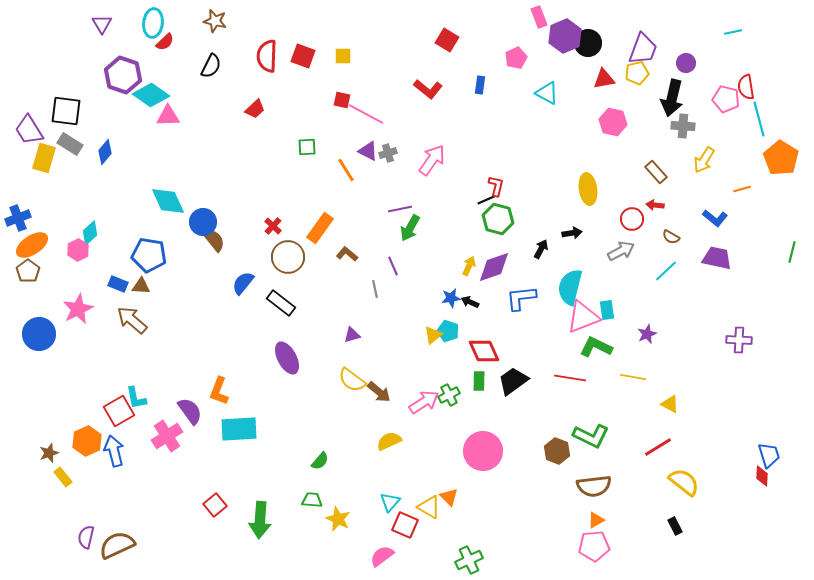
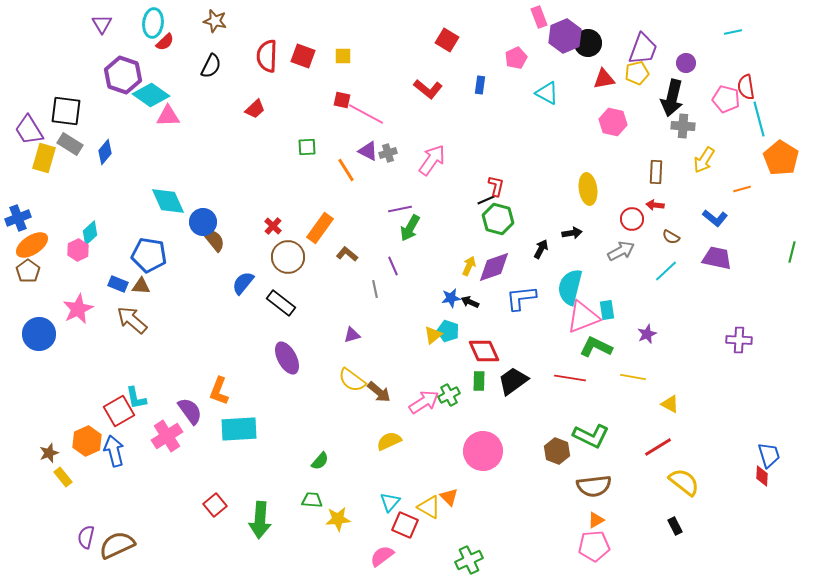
brown rectangle at (656, 172): rotated 45 degrees clockwise
yellow star at (338, 519): rotated 30 degrees counterclockwise
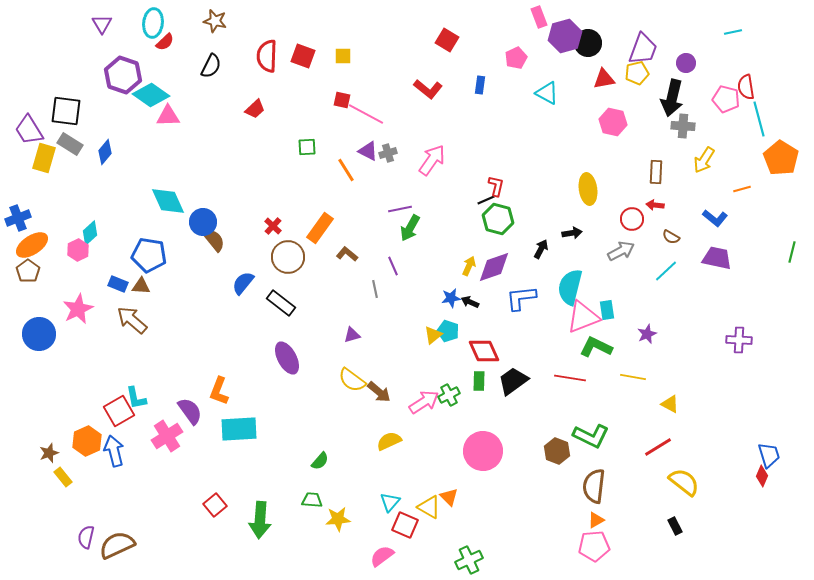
purple hexagon at (565, 36): rotated 8 degrees clockwise
red diamond at (762, 476): rotated 20 degrees clockwise
brown semicircle at (594, 486): rotated 104 degrees clockwise
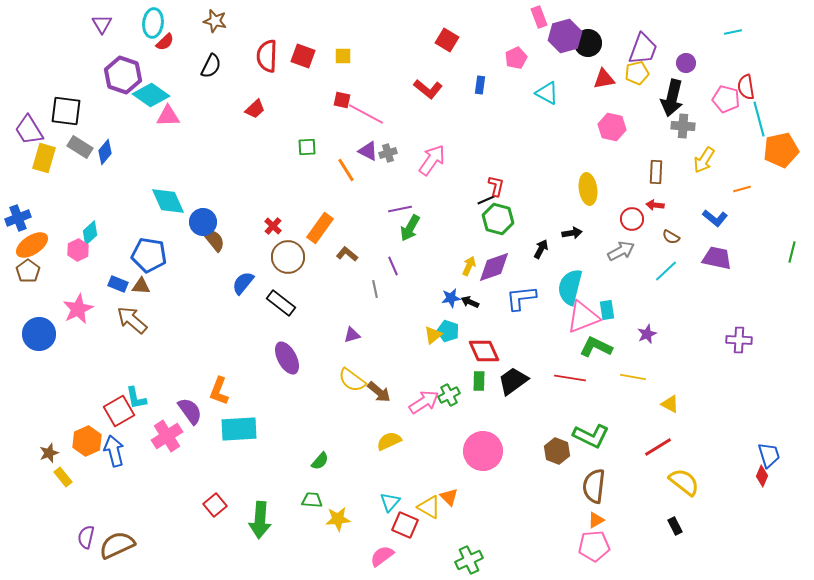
pink hexagon at (613, 122): moved 1 px left, 5 px down
gray rectangle at (70, 144): moved 10 px right, 3 px down
orange pentagon at (781, 158): moved 8 px up; rotated 28 degrees clockwise
